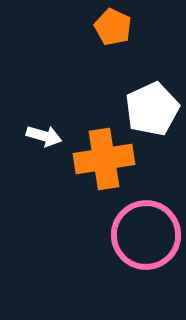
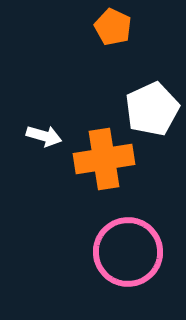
pink circle: moved 18 px left, 17 px down
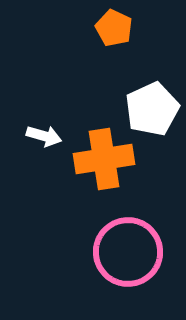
orange pentagon: moved 1 px right, 1 px down
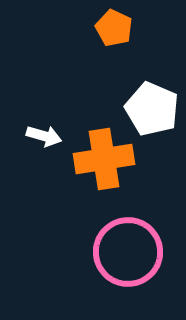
white pentagon: rotated 24 degrees counterclockwise
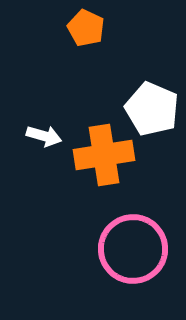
orange pentagon: moved 28 px left
orange cross: moved 4 px up
pink circle: moved 5 px right, 3 px up
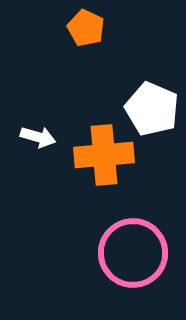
white arrow: moved 6 px left, 1 px down
orange cross: rotated 4 degrees clockwise
pink circle: moved 4 px down
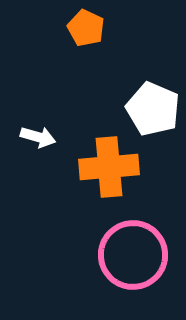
white pentagon: moved 1 px right
orange cross: moved 5 px right, 12 px down
pink circle: moved 2 px down
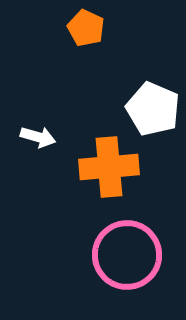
pink circle: moved 6 px left
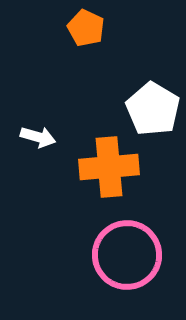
white pentagon: rotated 8 degrees clockwise
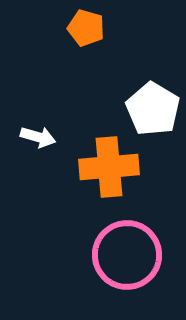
orange pentagon: rotated 9 degrees counterclockwise
